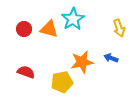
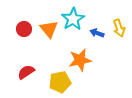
orange triangle: rotated 36 degrees clockwise
blue arrow: moved 14 px left, 25 px up
orange star: moved 2 px left, 2 px up
red semicircle: rotated 54 degrees counterclockwise
yellow pentagon: moved 2 px left
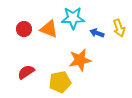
cyan star: moved 1 px up; rotated 30 degrees clockwise
orange triangle: rotated 30 degrees counterclockwise
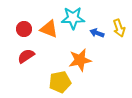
red semicircle: moved 16 px up
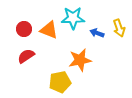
orange triangle: moved 1 px down
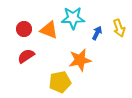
blue arrow: rotated 96 degrees clockwise
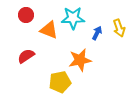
red circle: moved 2 px right, 14 px up
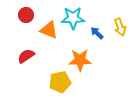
yellow arrow: moved 1 px right, 1 px up
blue arrow: rotated 72 degrees counterclockwise
orange star: rotated 10 degrees clockwise
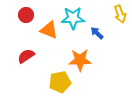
yellow arrow: moved 13 px up
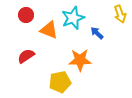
cyan star: rotated 20 degrees counterclockwise
